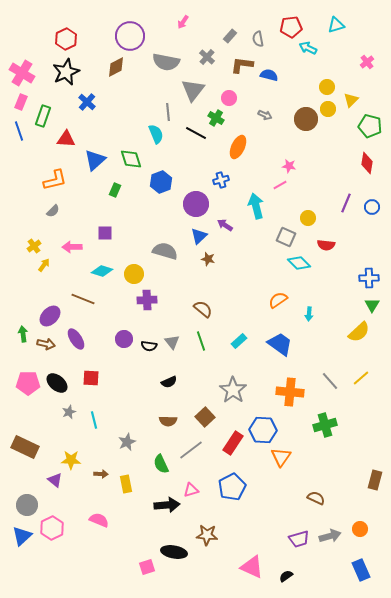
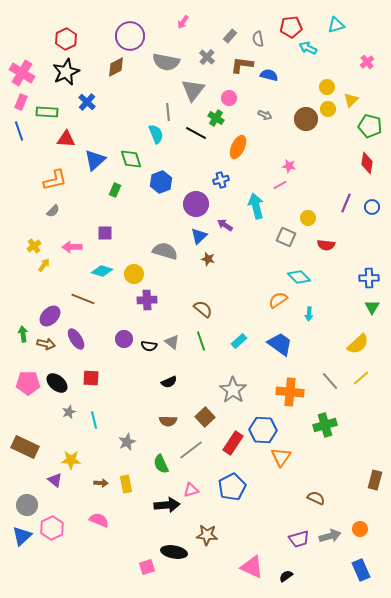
green rectangle at (43, 116): moved 4 px right, 4 px up; rotated 75 degrees clockwise
cyan diamond at (299, 263): moved 14 px down
green triangle at (372, 305): moved 2 px down
yellow semicircle at (359, 332): moved 1 px left, 12 px down
gray triangle at (172, 342): rotated 14 degrees counterclockwise
brown arrow at (101, 474): moved 9 px down
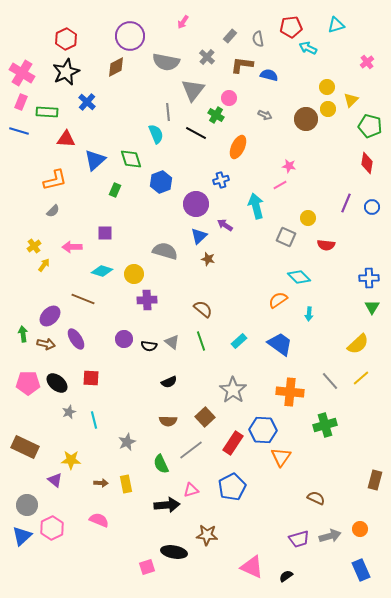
green cross at (216, 118): moved 3 px up
blue line at (19, 131): rotated 54 degrees counterclockwise
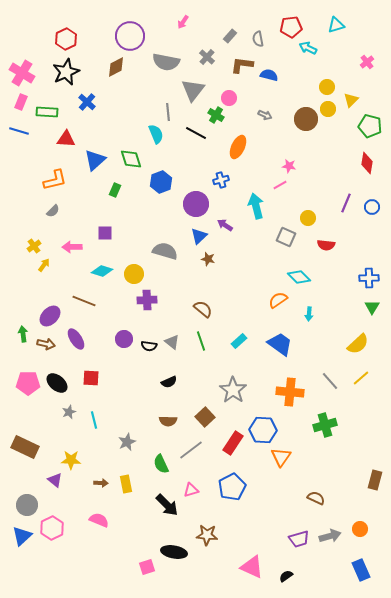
brown line at (83, 299): moved 1 px right, 2 px down
black arrow at (167, 505): rotated 50 degrees clockwise
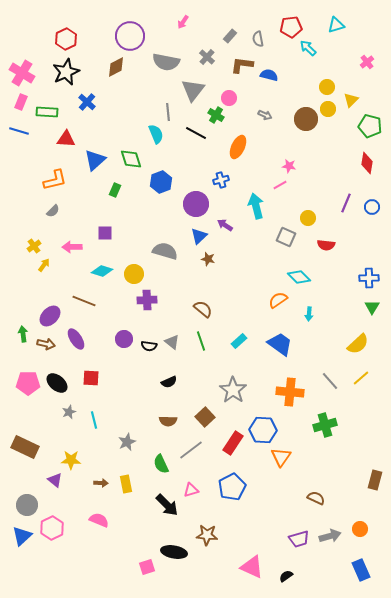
cyan arrow at (308, 48): rotated 18 degrees clockwise
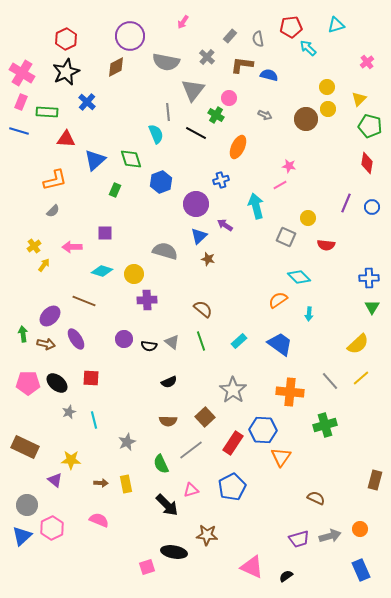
yellow triangle at (351, 100): moved 8 px right, 1 px up
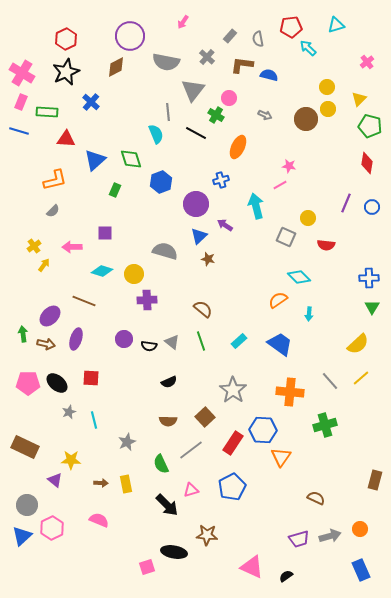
blue cross at (87, 102): moved 4 px right
purple ellipse at (76, 339): rotated 50 degrees clockwise
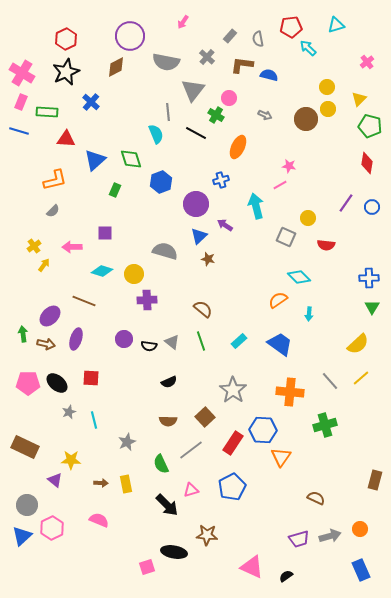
purple line at (346, 203): rotated 12 degrees clockwise
